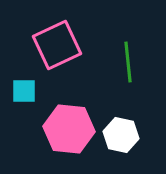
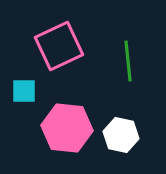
pink square: moved 2 px right, 1 px down
green line: moved 1 px up
pink hexagon: moved 2 px left, 1 px up
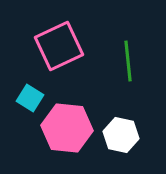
cyan square: moved 6 px right, 7 px down; rotated 32 degrees clockwise
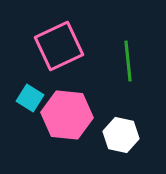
pink hexagon: moved 13 px up
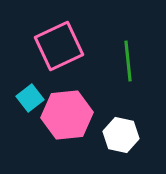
cyan square: rotated 20 degrees clockwise
pink hexagon: rotated 12 degrees counterclockwise
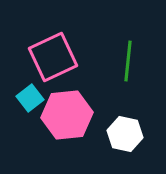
pink square: moved 6 px left, 11 px down
green line: rotated 12 degrees clockwise
white hexagon: moved 4 px right, 1 px up
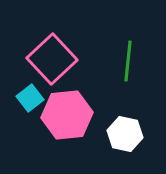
pink square: moved 1 px left, 2 px down; rotated 18 degrees counterclockwise
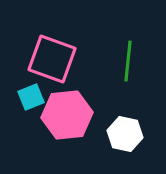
pink square: rotated 27 degrees counterclockwise
cyan square: moved 1 px right, 1 px up; rotated 16 degrees clockwise
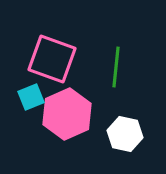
green line: moved 12 px left, 6 px down
pink hexagon: moved 1 px up; rotated 18 degrees counterclockwise
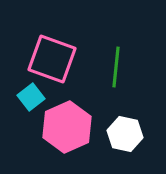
cyan square: rotated 16 degrees counterclockwise
pink hexagon: moved 13 px down
